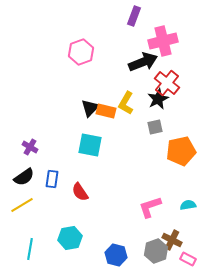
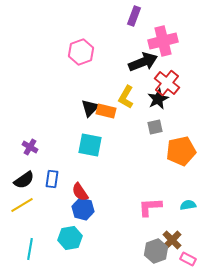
yellow L-shape: moved 6 px up
black semicircle: moved 3 px down
pink L-shape: rotated 15 degrees clockwise
brown cross: rotated 18 degrees clockwise
blue hexagon: moved 33 px left, 46 px up
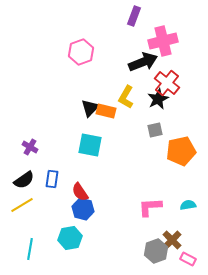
gray square: moved 3 px down
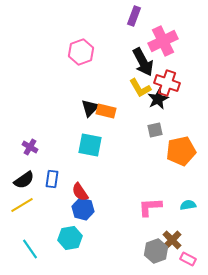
pink cross: rotated 12 degrees counterclockwise
black arrow: rotated 84 degrees clockwise
red cross: rotated 20 degrees counterclockwise
yellow L-shape: moved 14 px right, 9 px up; rotated 60 degrees counterclockwise
cyan line: rotated 45 degrees counterclockwise
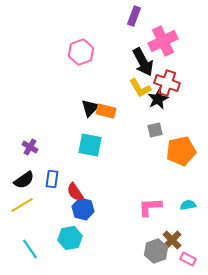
red semicircle: moved 5 px left
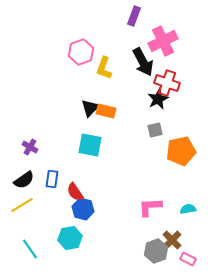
yellow L-shape: moved 36 px left, 20 px up; rotated 50 degrees clockwise
cyan semicircle: moved 4 px down
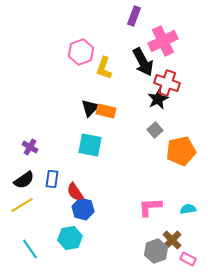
gray square: rotated 28 degrees counterclockwise
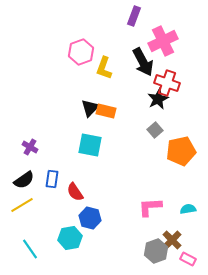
blue hexagon: moved 7 px right, 9 px down
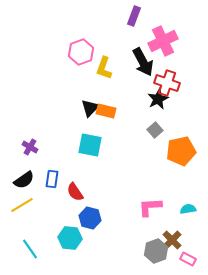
cyan hexagon: rotated 15 degrees clockwise
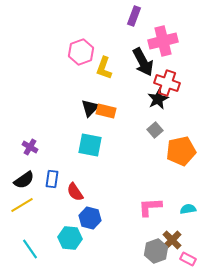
pink cross: rotated 12 degrees clockwise
